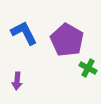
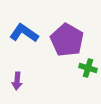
blue L-shape: rotated 28 degrees counterclockwise
green cross: rotated 12 degrees counterclockwise
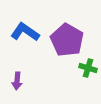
blue L-shape: moved 1 px right, 1 px up
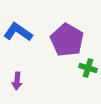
blue L-shape: moved 7 px left
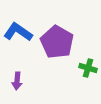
purple pentagon: moved 10 px left, 2 px down
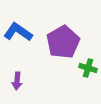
purple pentagon: moved 6 px right; rotated 12 degrees clockwise
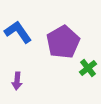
blue L-shape: rotated 20 degrees clockwise
green cross: rotated 36 degrees clockwise
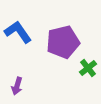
purple pentagon: rotated 16 degrees clockwise
purple arrow: moved 5 px down; rotated 12 degrees clockwise
